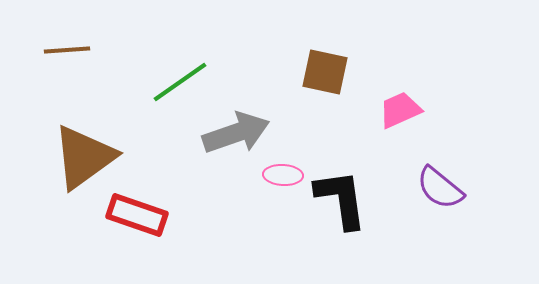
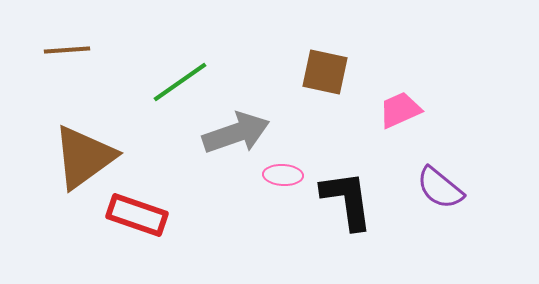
black L-shape: moved 6 px right, 1 px down
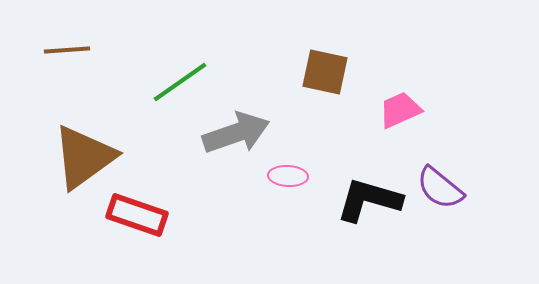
pink ellipse: moved 5 px right, 1 px down
black L-shape: moved 22 px right; rotated 66 degrees counterclockwise
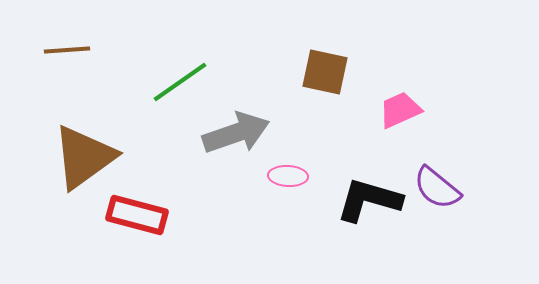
purple semicircle: moved 3 px left
red rectangle: rotated 4 degrees counterclockwise
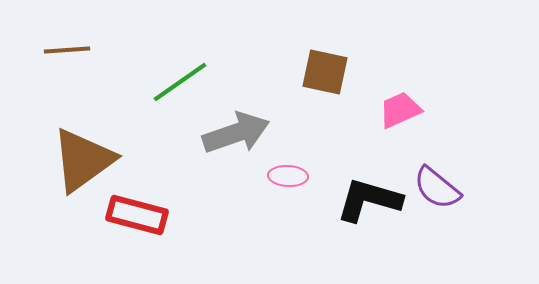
brown triangle: moved 1 px left, 3 px down
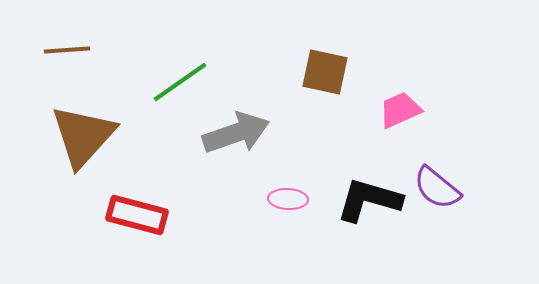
brown triangle: moved 24 px up; rotated 12 degrees counterclockwise
pink ellipse: moved 23 px down
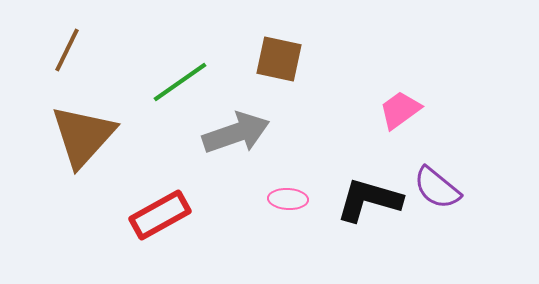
brown line: rotated 60 degrees counterclockwise
brown square: moved 46 px left, 13 px up
pink trapezoid: rotated 12 degrees counterclockwise
red rectangle: moved 23 px right; rotated 44 degrees counterclockwise
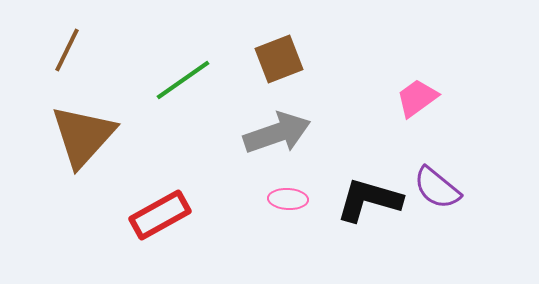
brown square: rotated 33 degrees counterclockwise
green line: moved 3 px right, 2 px up
pink trapezoid: moved 17 px right, 12 px up
gray arrow: moved 41 px right
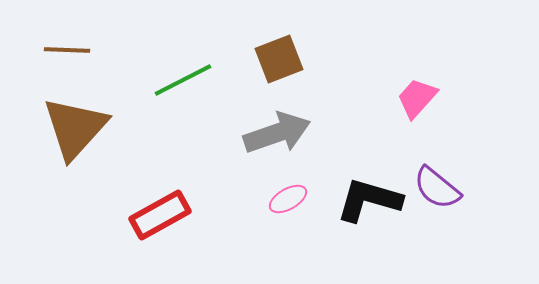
brown line: rotated 66 degrees clockwise
green line: rotated 8 degrees clockwise
pink trapezoid: rotated 12 degrees counterclockwise
brown triangle: moved 8 px left, 8 px up
pink ellipse: rotated 33 degrees counterclockwise
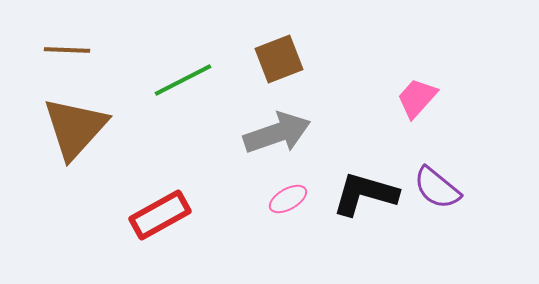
black L-shape: moved 4 px left, 6 px up
